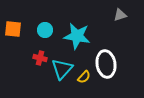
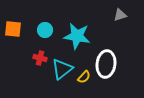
white ellipse: rotated 16 degrees clockwise
cyan triangle: rotated 10 degrees clockwise
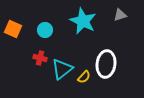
orange square: rotated 18 degrees clockwise
cyan star: moved 6 px right, 15 px up; rotated 16 degrees clockwise
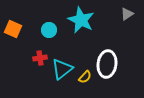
gray triangle: moved 7 px right, 1 px up; rotated 16 degrees counterclockwise
cyan star: moved 2 px left, 1 px up
cyan circle: moved 4 px right
red cross: rotated 24 degrees counterclockwise
white ellipse: moved 1 px right
yellow semicircle: moved 1 px right
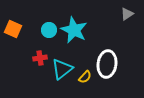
cyan star: moved 7 px left, 10 px down
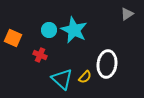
orange square: moved 9 px down
red cross: moved 3 px up; rotated 32 degrees clockwise
cyan triangle: moved 10 px down; rotated 40 degrees counterclockwise
